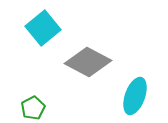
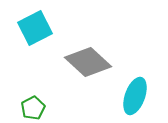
cyan square: moved 8 px left; rotated 12 degrees clockwise
gray diamond: rotated 15 degrees clockwise
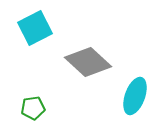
green pentagon: rotated 20 degrees clockwise
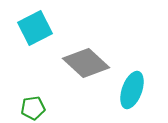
gray diamond: moved 2 px left, 1 px down
cyan ellipse: moved 3 px left, 6 px up
